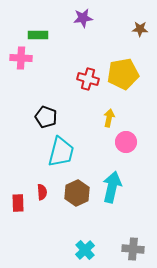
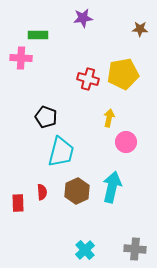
brown hexagon: moved 2 px up
gray cross: moved 2 px right
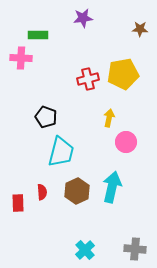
red cross: rotated 30 degrees counterclockwise
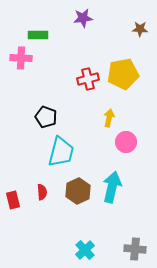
brown hexagon: moved 1 px right
red rectangle: moved 5 px left, 3 px up; rotated 12 degrees counterclockwise
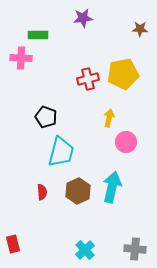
red rectangle: moved 44 px down
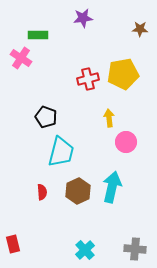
pink cross: rotated 30 degrees clockwise
yellow arrow: rotated 18 degrees counterclockwise
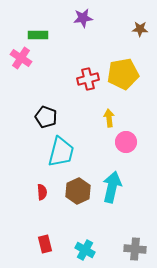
red rectangle: moved 32 px right
cyan cross: rotated 18 degrees counterclockwise
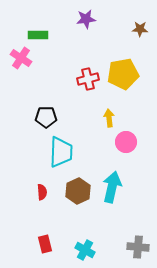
purple star: moved 3 px right, 1 px down
black pentagon: rotated 20 degrees counterclockwise
cyan trapezoid: rotated 12 degrees counterclockwise
gray cross: moved 3 px right, 2 px up
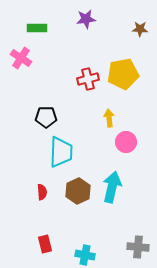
green rectangle: moved 1 px left, 7 px up
cyan cross: moved 5 px down; rotated 18 degrees counterclockwise
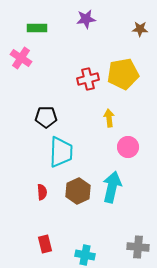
pink circle: moved 2 px right, 5 px down
